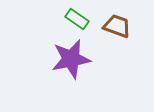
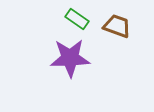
purple star: moved 1 px left, 1 px up; rotated 9 degrees clockwise
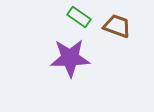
green rectangle: moved 2 px right, 2 px up
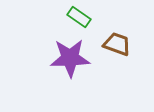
brown trapezoid: moved 18 px down
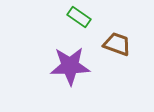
purple star: moved 8 px down
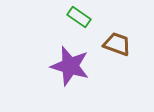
purple star: rotated 18 degrees clockwise
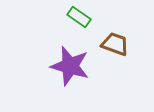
brown trapezoid: moved 2 px left
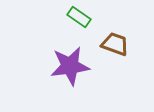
purple star: rotated 24 degrees counterclockwise
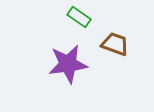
purple star: moved 2 px left, 2 px up
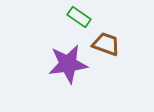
brown trapezoid: moved 9 px left
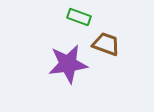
green rectangle: rotated 15 degrees counterclockwise
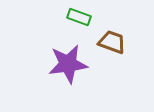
brown trapezoid: moved 6 px right, 2 px up
